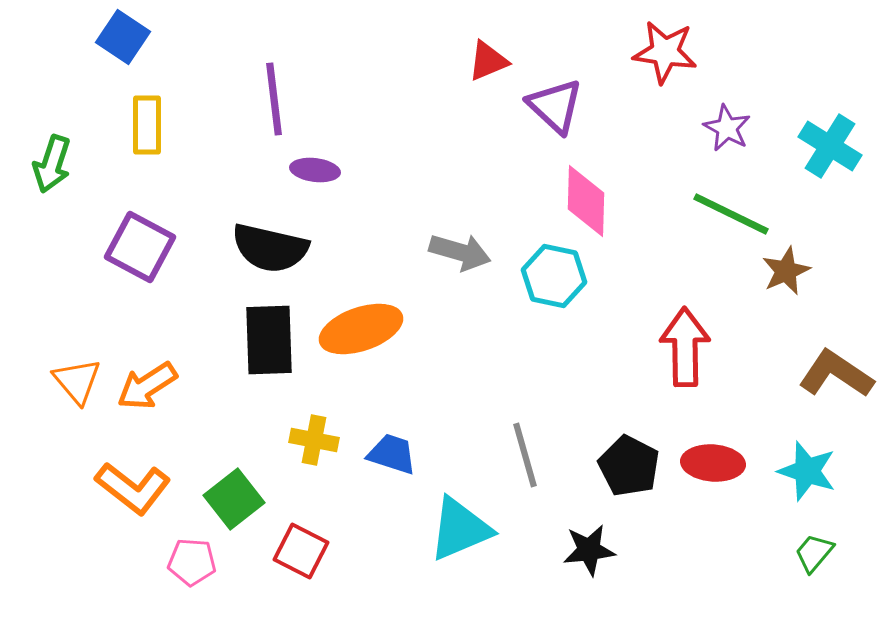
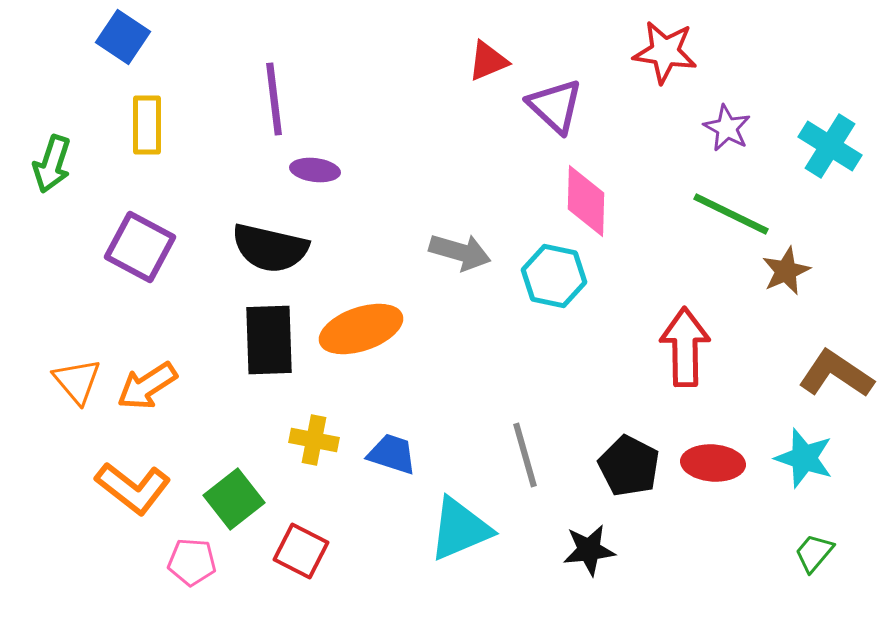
cyan star: moved 3 px left, 13 px up
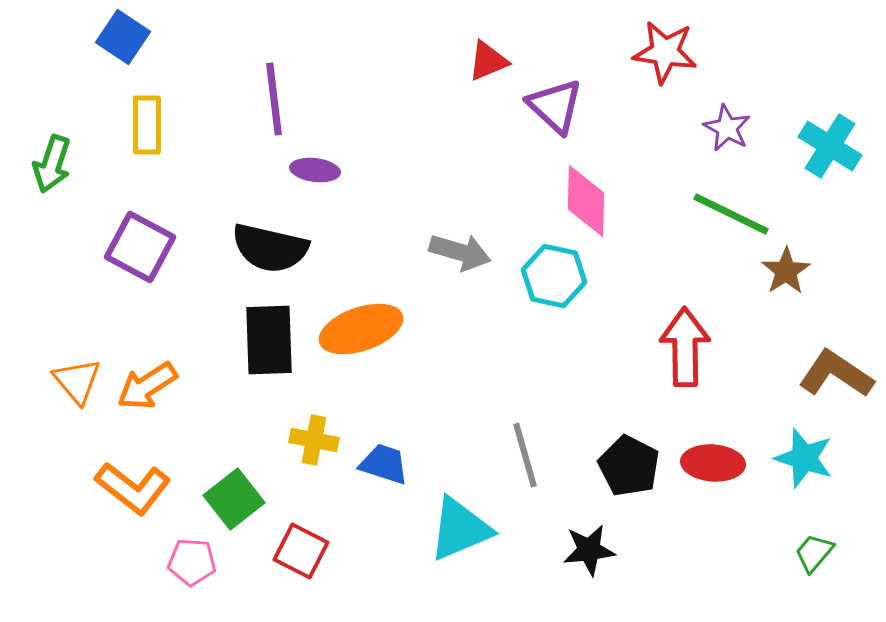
brown star: rotated 9 degrees counterclockwise
blue trapezoid: moved 8 px left, 10 px down
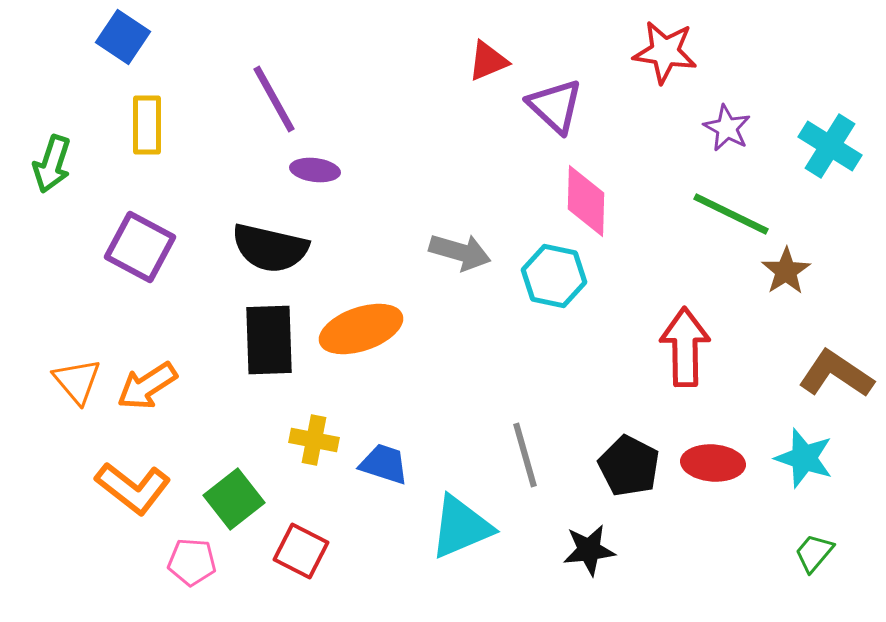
purple line: rotated 22 degrees counterclockwise
cyan triangle: moved 1 px right, 2 px up
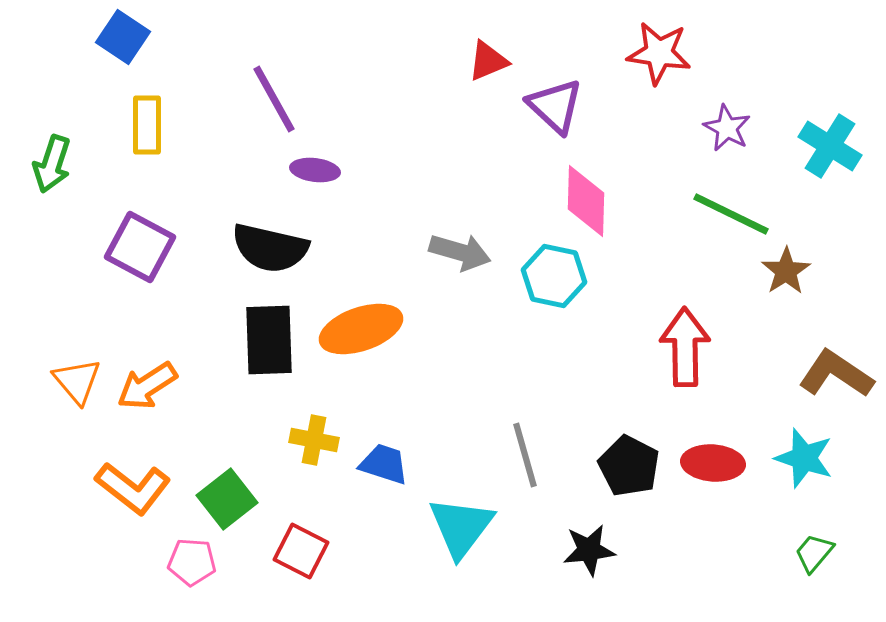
red star: moved 6 px left, 1 px down
green square: moved 7 px left
cyan triangle: rotated 30 degrees counterclockwise
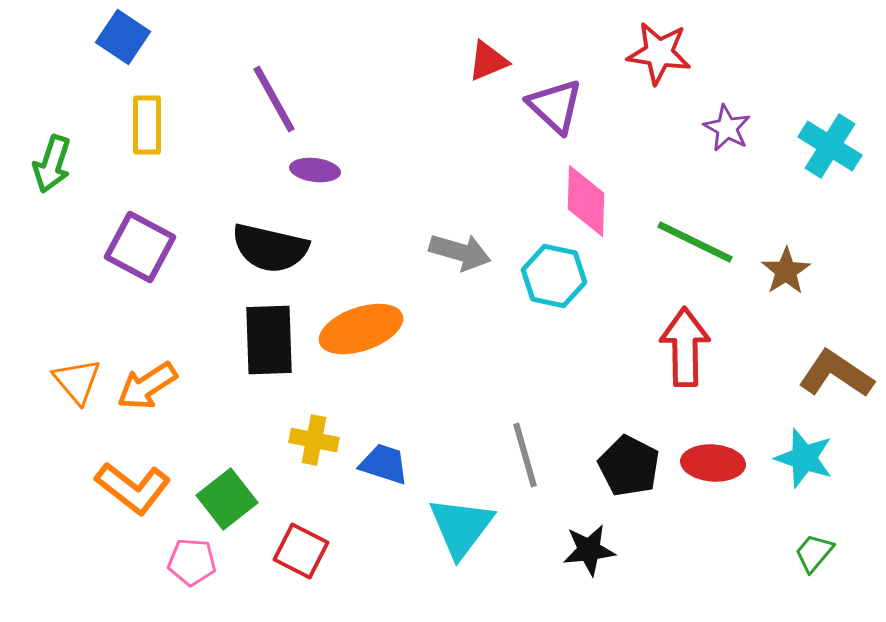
green line: moved 36 px left, 28 px down
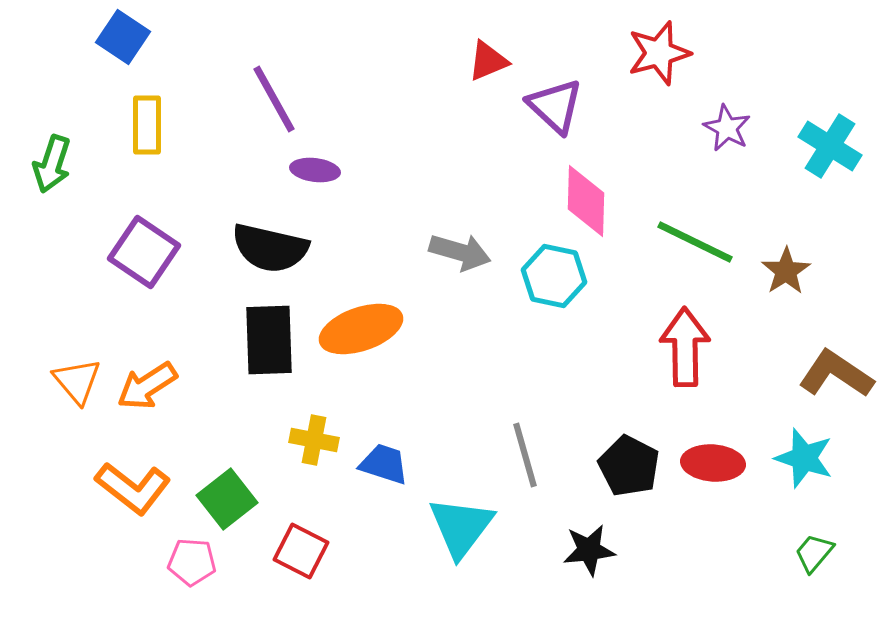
red star: rotated 24 degrees counterclockwise
purple square: moved 4 px right, 5 px down; rotated 6 degrees clockwise
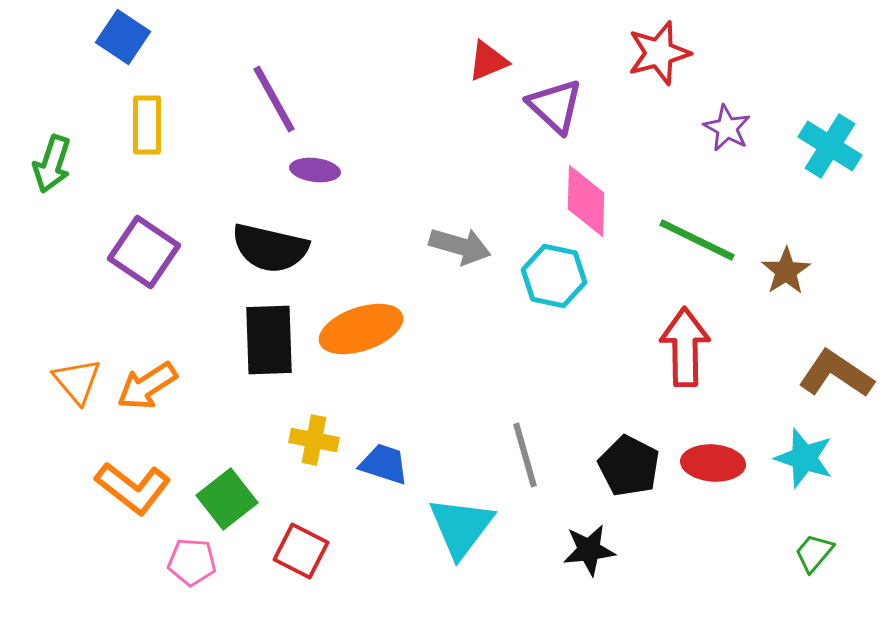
green line: moved 2 px right, 2 px up
gray arrow: moved 6 px up
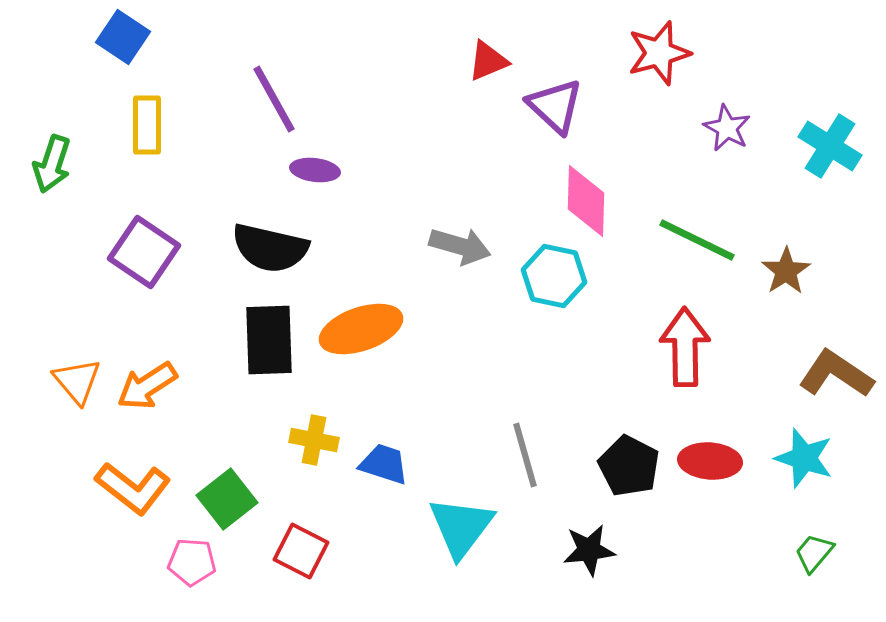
red ellipse: moved 3 px left, 2 px up
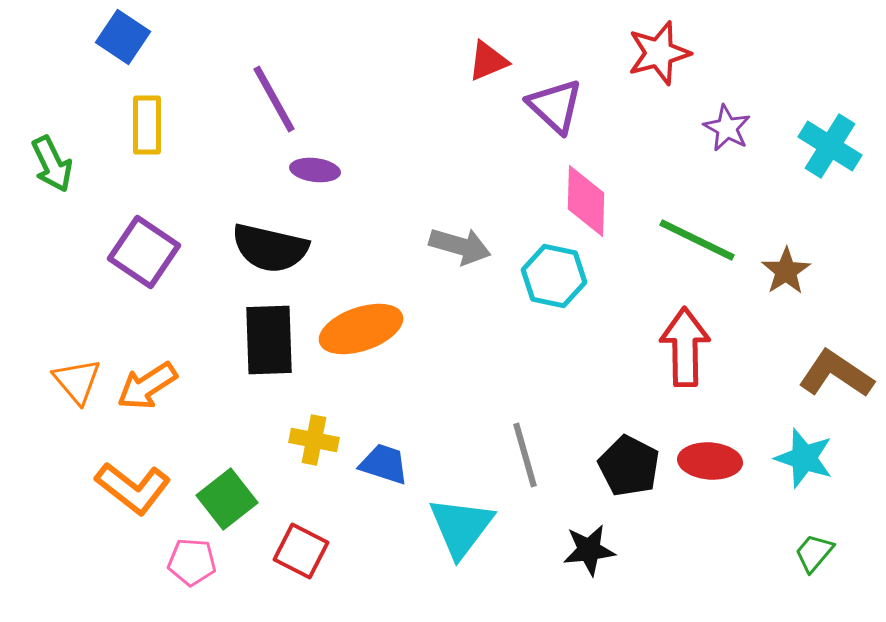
green arrow: rotated 44 degrees counterclockwise
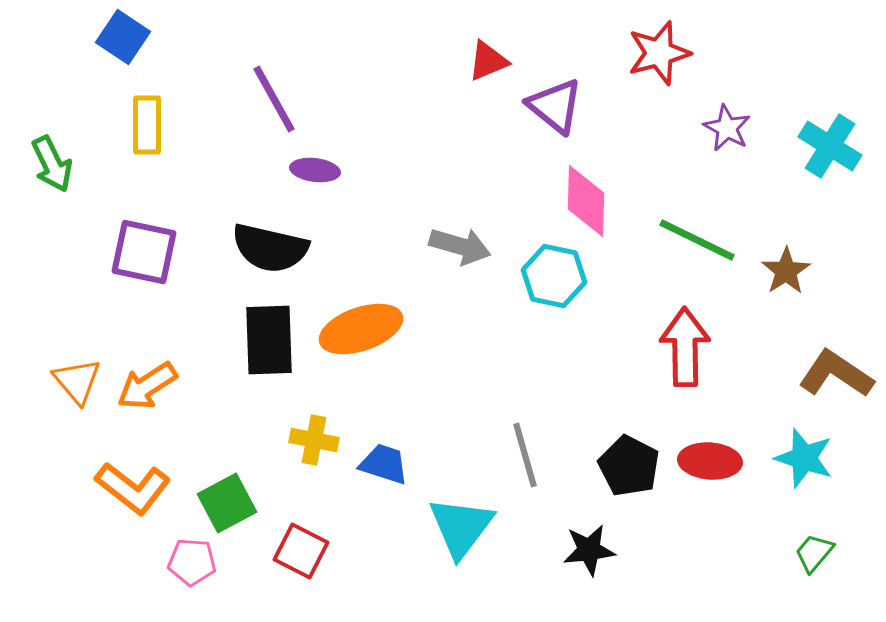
purple triangle: rotated 4 degrees counterclockwise
purple square: rotated 22 degrees counterclockwise
green square: moved 4 px down; rotated 10 degrees clockwise
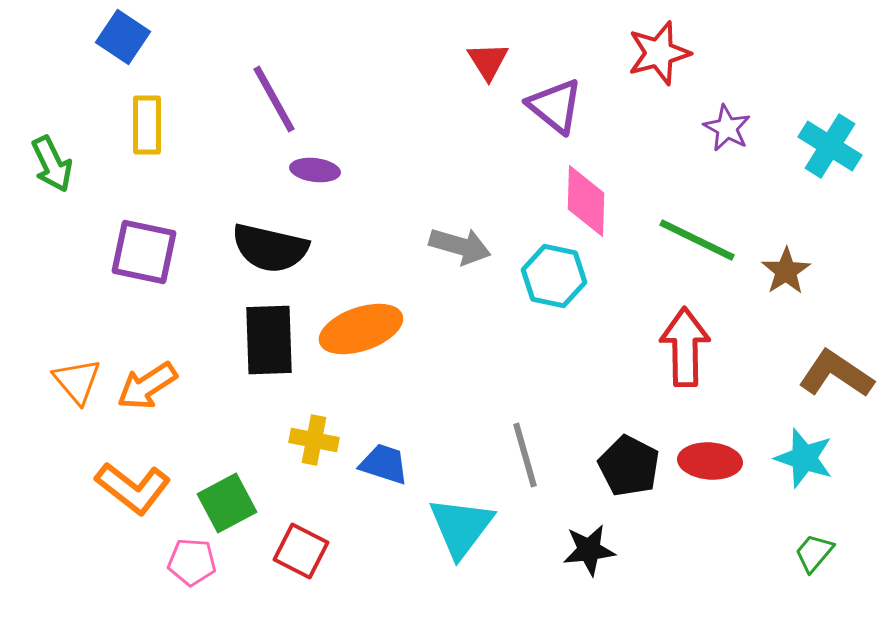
red triangle: rotated 39 degrees counterclockwise
